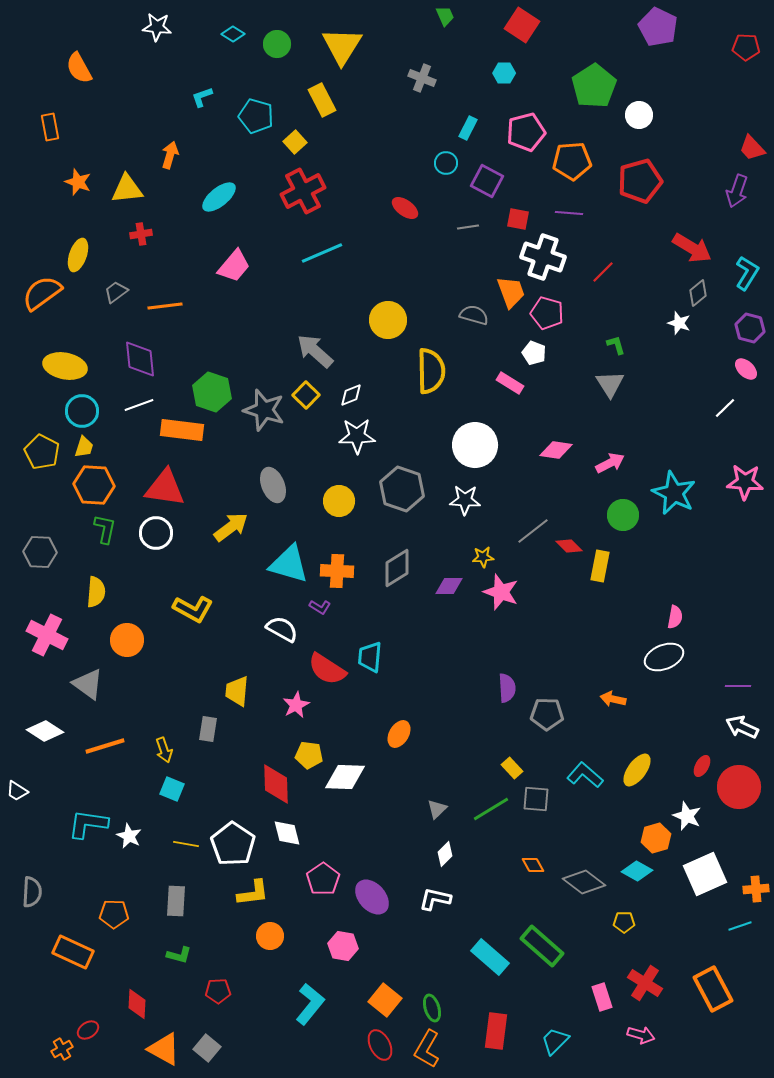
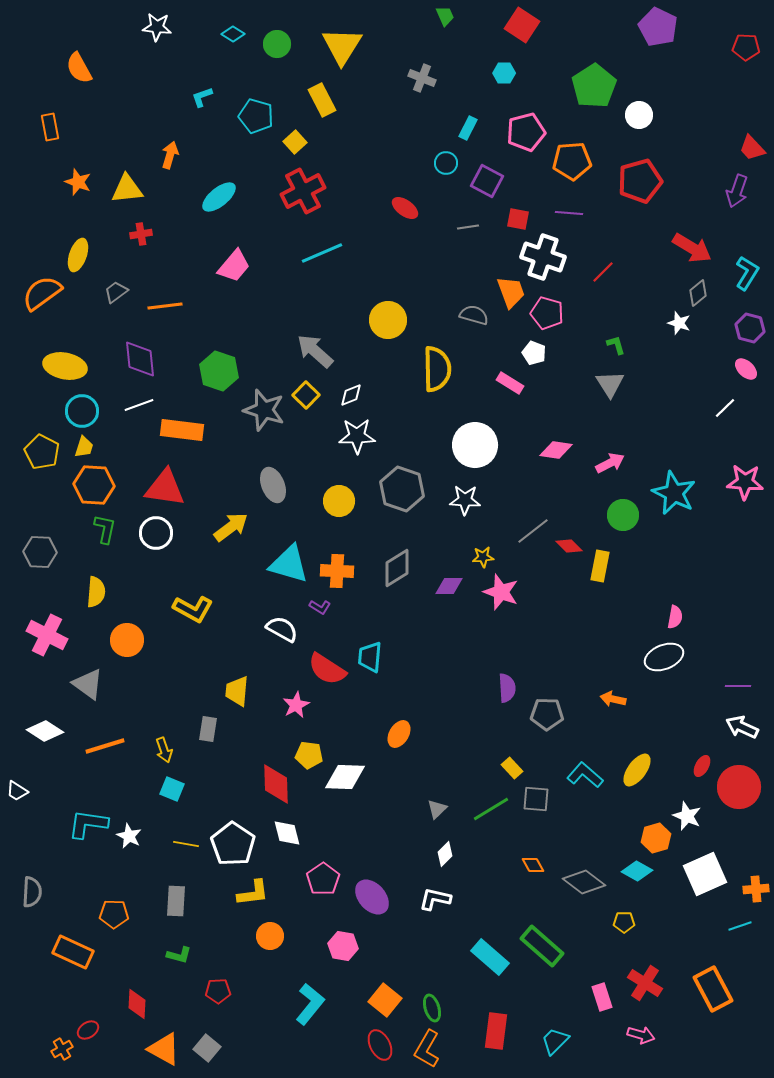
yellow semicircle at (431, 371): moved 6 px right, 2 px up
green hexagon at (212, 392): moved 7 px right, 21 px up
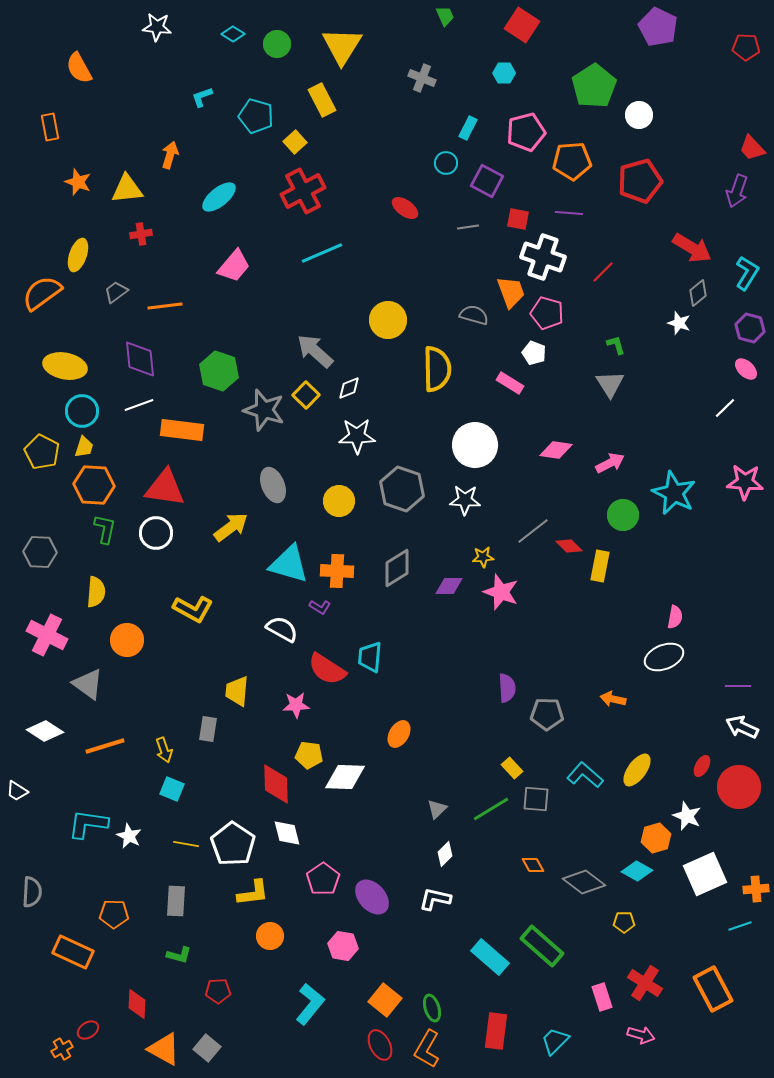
white diamond at (351, 395): moved 2 px left, 7 px up
pink star at (296, 705): rotated 24 degrees clockwise
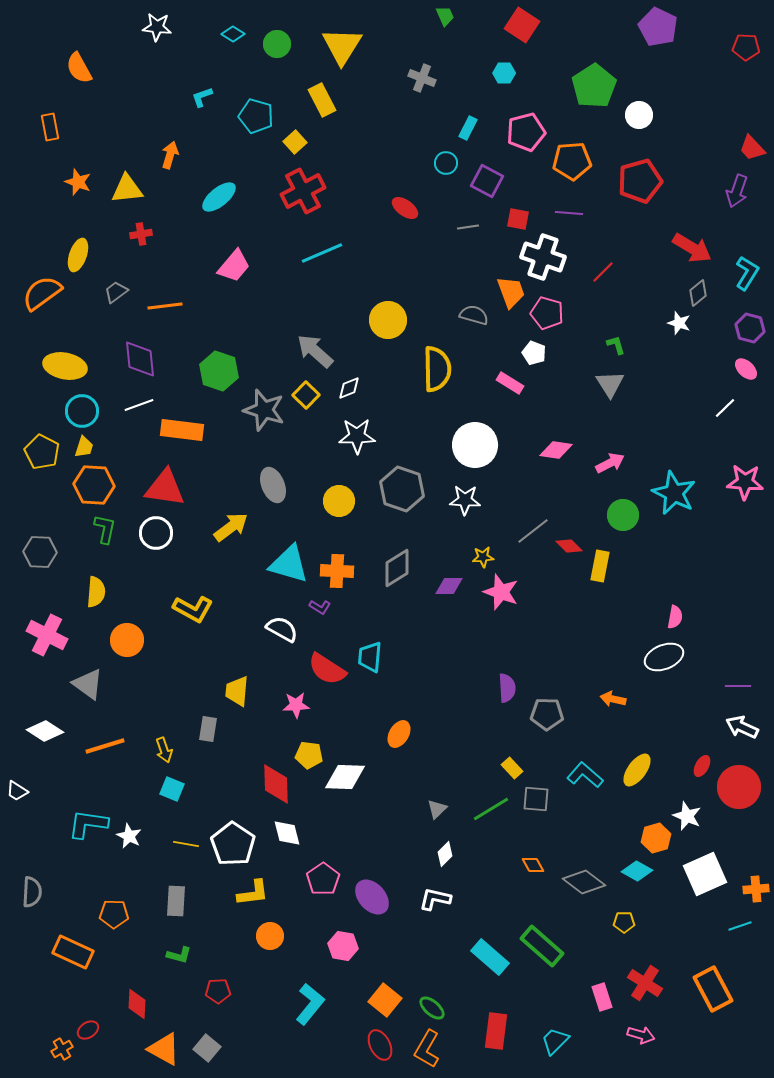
green ellipse at (432, 1008): rotated 32 degrees counterclockwise
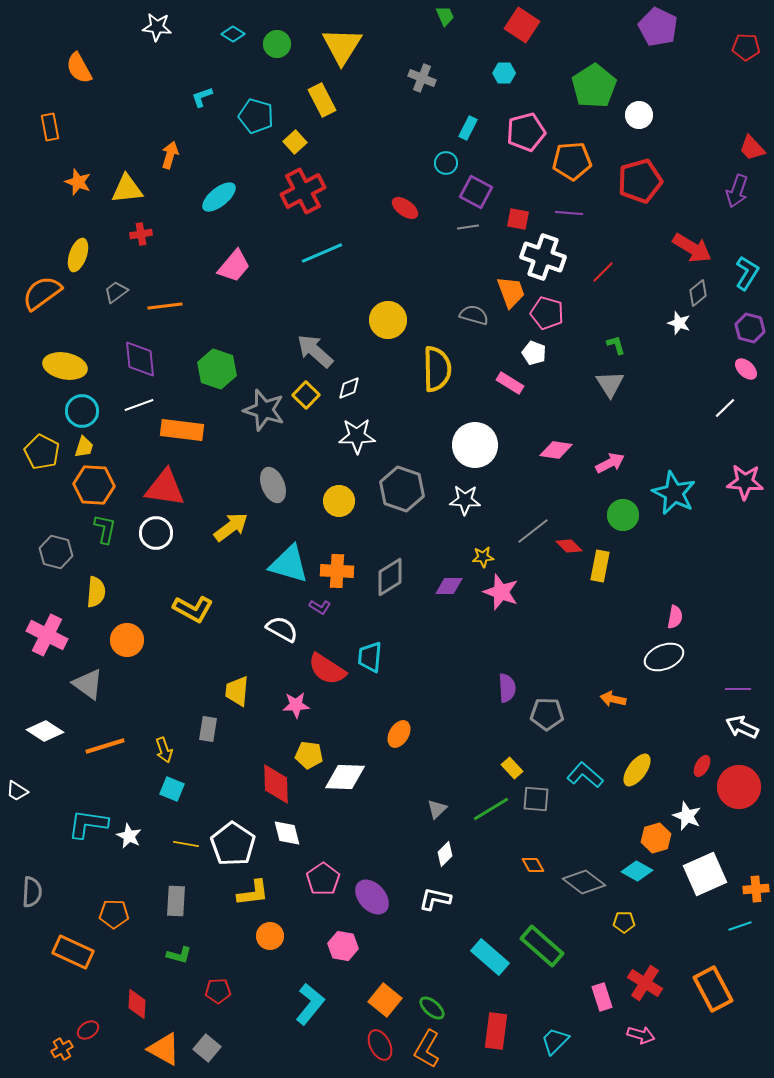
purple square at (487, 181): moved 11 px left, 11 px down
green hexagon at (219, 371): moved 2 px left, 2 px up
gray hexagon at (40, 552): moved 16 px right; rotated 12 degrees clockwise
gray diamond at (397, 568): moved 7 px left, 9 px down
purple line at (738, 686): moved 3 px down
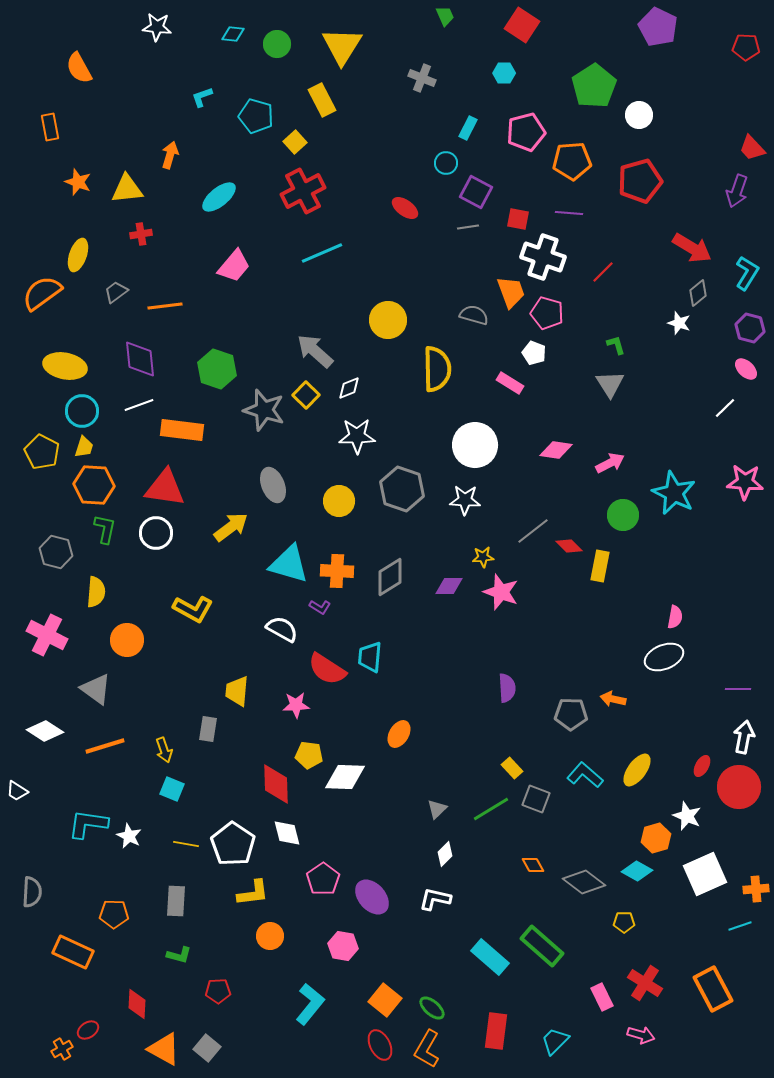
cyan diamond at (233, 34): rotated 25 degrees counterclockwise
gray triangle at (88, 684): moved 8 px right, 5 px down
gray pentagon at (547, 714): moved 24 px right
white arrow at (742, 727): moved 2 px right, 10 px down; rotated 76 degrees clockwise
gray square at (536, 799): rotated 16 degrees clockwise
pink rectangle at (602, 997): rotated 8 degrees counterclockwise
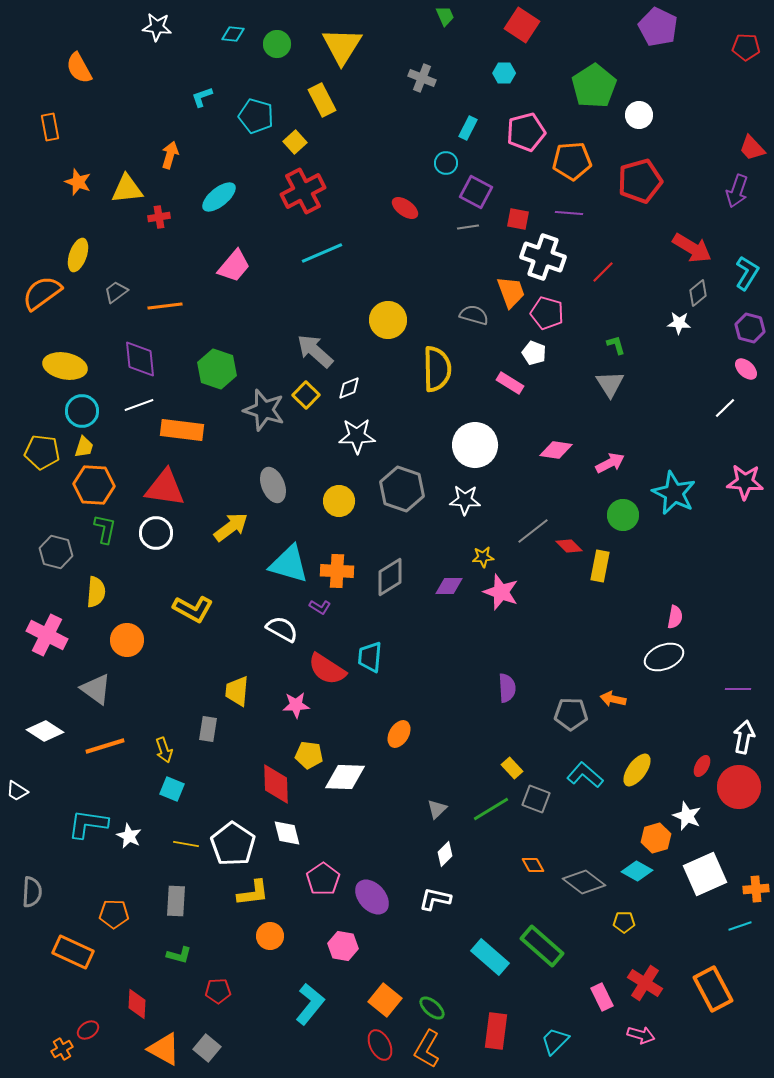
red cross at (141, 234): moved 18 px right, 17 px up
white star at (679, 323): rotated 15 degrees counterclockwise
yellow pentagon at (42, 452): rotated 20 degrees counterclockwise
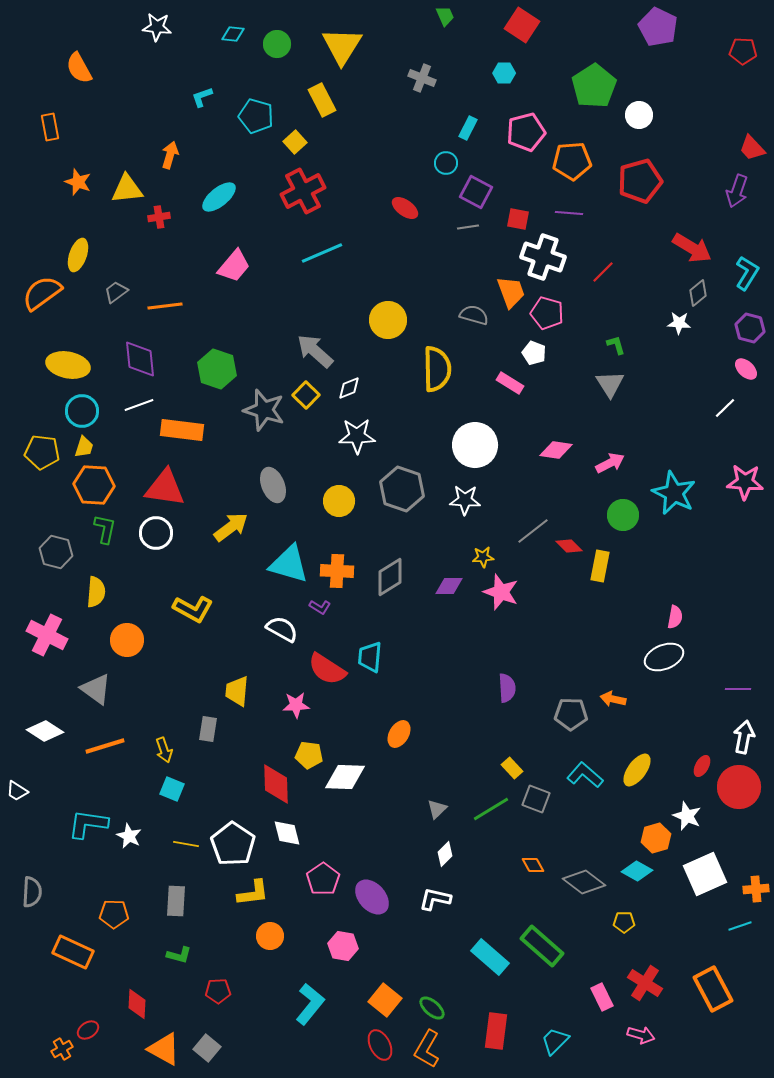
red pentagon at (746, 47): moved 3 px left, 4 px down
yellow ellipse at (65, 366): moved 3 px right, 1 px up
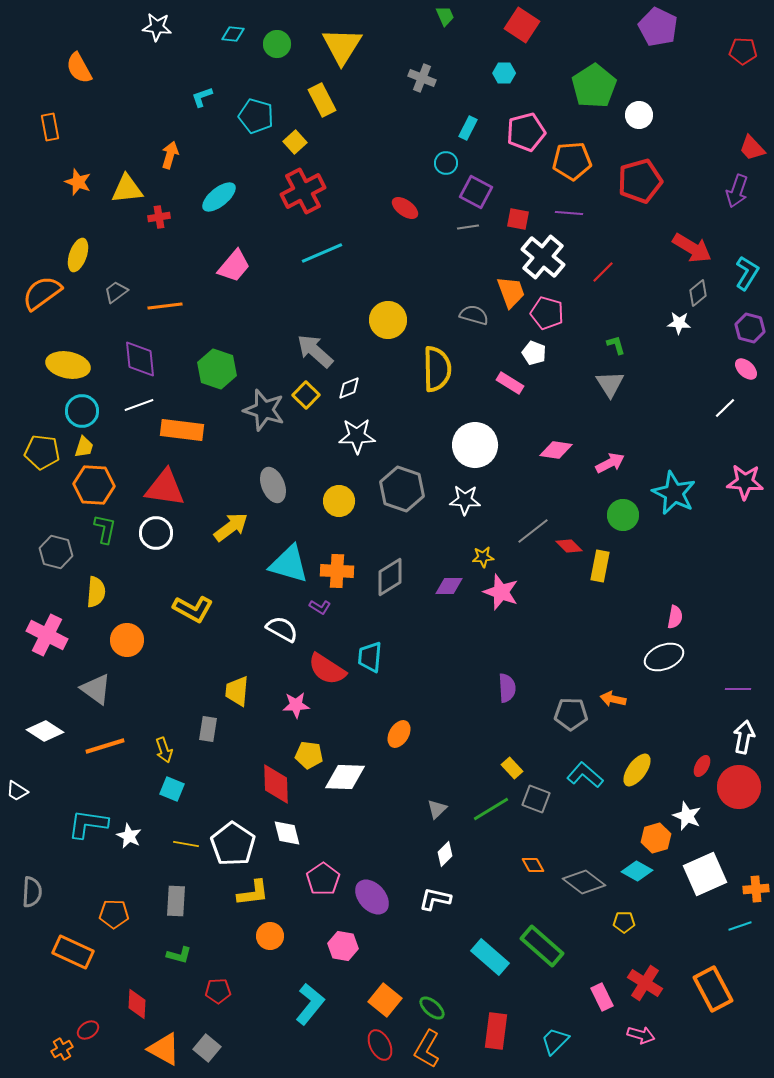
white cross at (543, 257): rotated 21 degrees clockwise
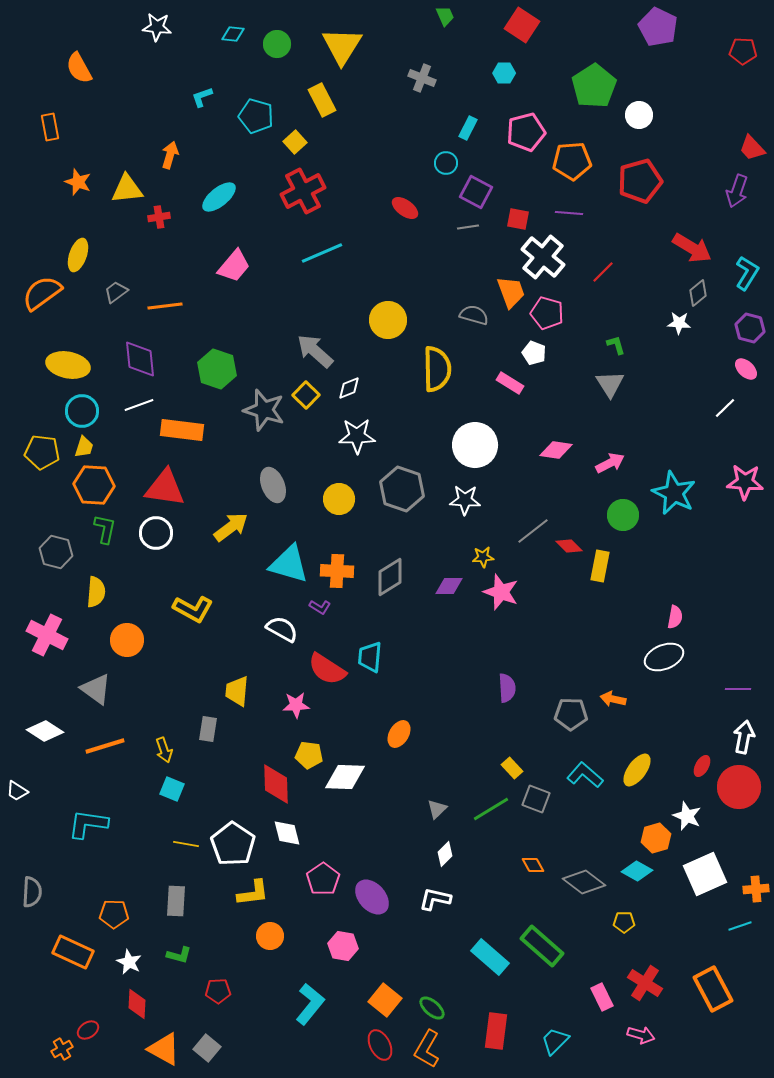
yellow circle at (339, 501): moved 2 px up
white star at (129, 836): moved 126 px down
